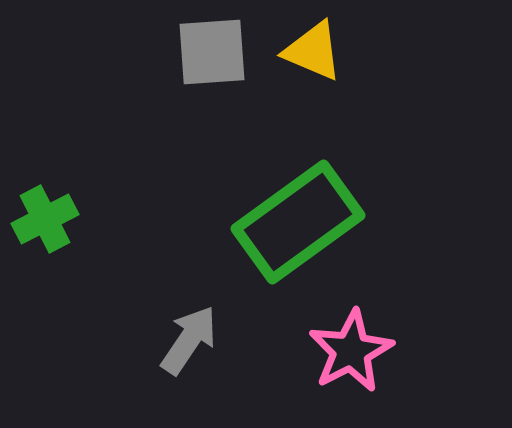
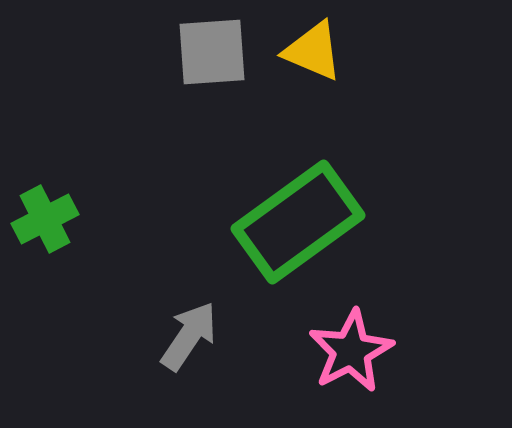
gray arrow: moved 4 px up
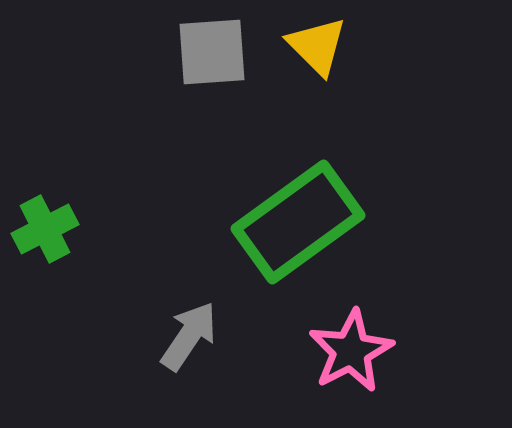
yellow triangle: moved 4 px right, 5 px up; rotated 22 degrees clockwise
green cross: moved 10 px down
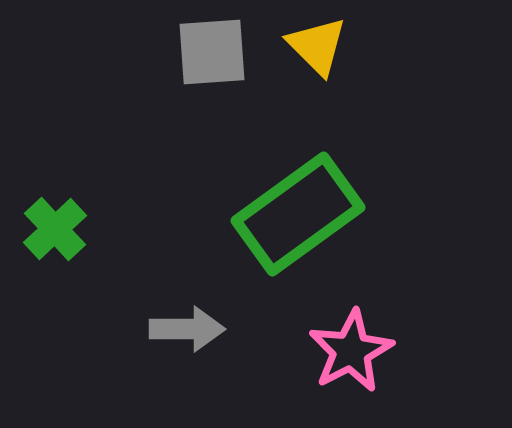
green rectangle: moved 8 px up
green cross: moved 10 px right; rotated 16 degrees counterclockwise
gray arrow: moved 2 px left, 7 px up; rotated 56 degrees clockwise
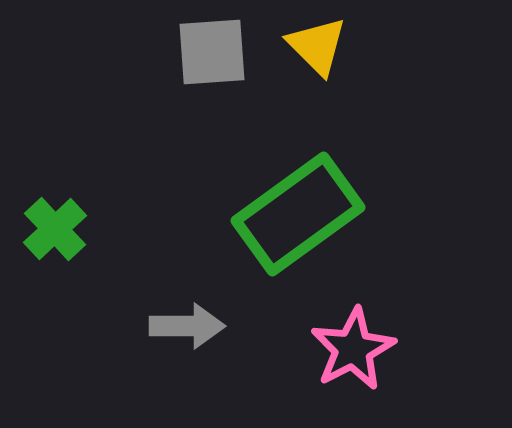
gray arrow: moved 3 px up
pink star: moved 2 px right, 2 px up
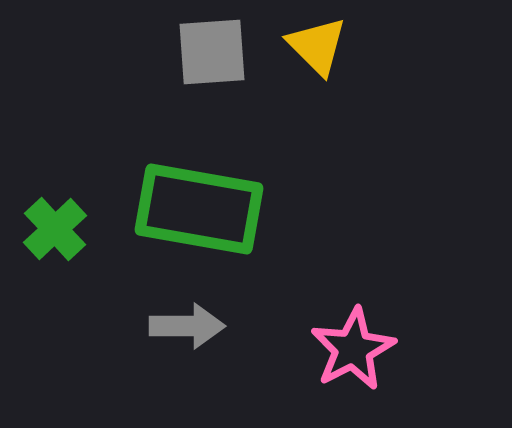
green rectangle: moved 99 px left, 5 px up; rotated 46 degrees clockwise
